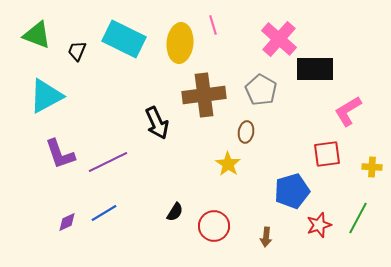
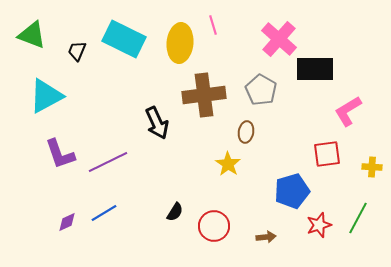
green triangle: moved 5 px left
brown arrow: rotated 102 degrees counterclockwise
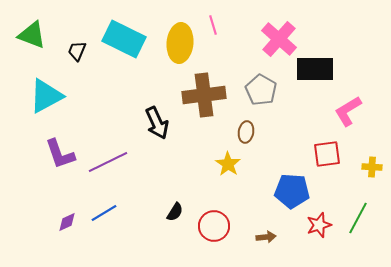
blue pentagon: rotated 20 degrees clockwise
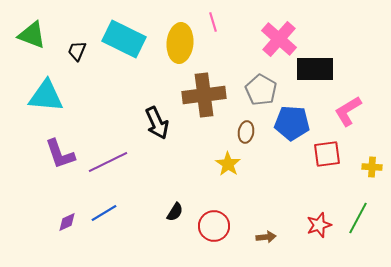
pink line: moved 3 px up
cyan triangle: rotated 33 degrees clockwise
blue pentagon: moved 68 px up
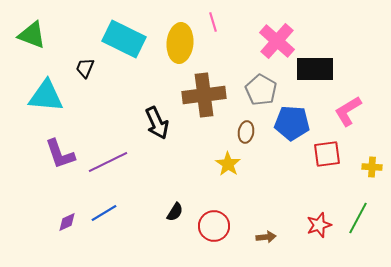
pink cross: moved 2 px left, 2 px down
black trapezoid: moved 8 px right, 17 px down
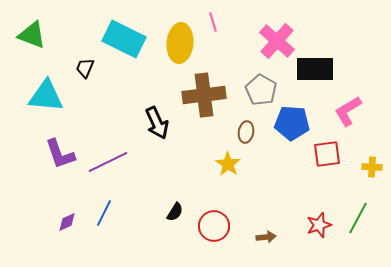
blue line: rotated 32 degrees counterclockwise
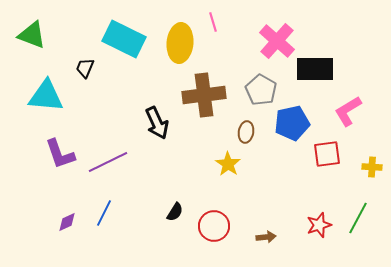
blue pentagon: rotated 16 degrees counterclockwise
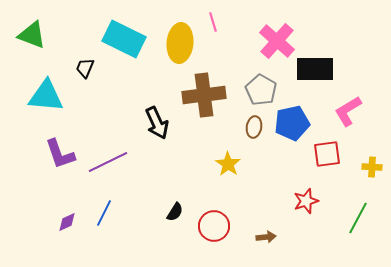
brown ellipse: moved 8 px right, 5 px up
red star: moved 13 px left, 24 px up
